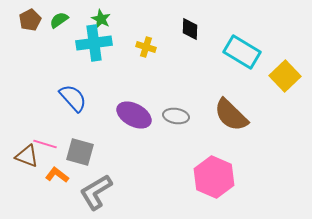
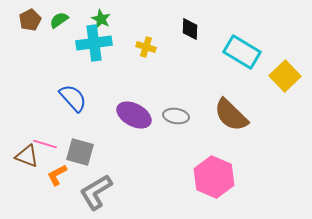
orange L-shape: rotated 65 degrees counterclockwise
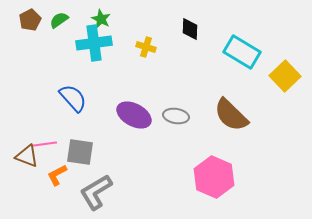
pink line: rotated 25 degrees counterclockwise
gray square: rotated 8 degrees counterclockwise
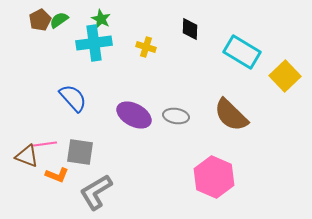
brown pentagon: moved 10 px right
orange L-shape: rotated 130 degrees counterclockwise
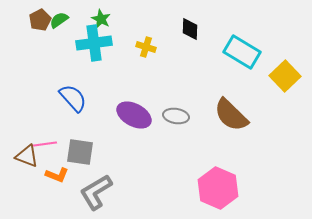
pink hexagon: moved 4 px right, 11 px down
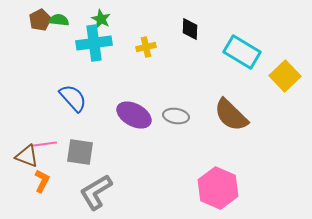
green semicircle: rotated 42 degrees clockwise
yellow cross: rotated 30 degrees counterclockwise
orange L-shape: moved 15 px left, 6 px down; rotated 85 degrees counterclockwise
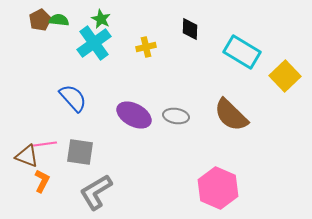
cyan cross: rotated 28 degrees counterclockwise
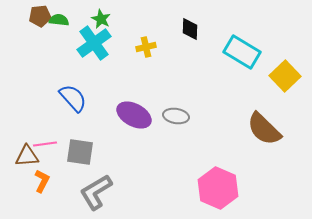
brown pentagon: moved 4 px up; rotated 20 degrees clockwise
brown semicircle: moved 33 px right, 14 px down
brown triangle: rotated 25 degrees counterclockwise
